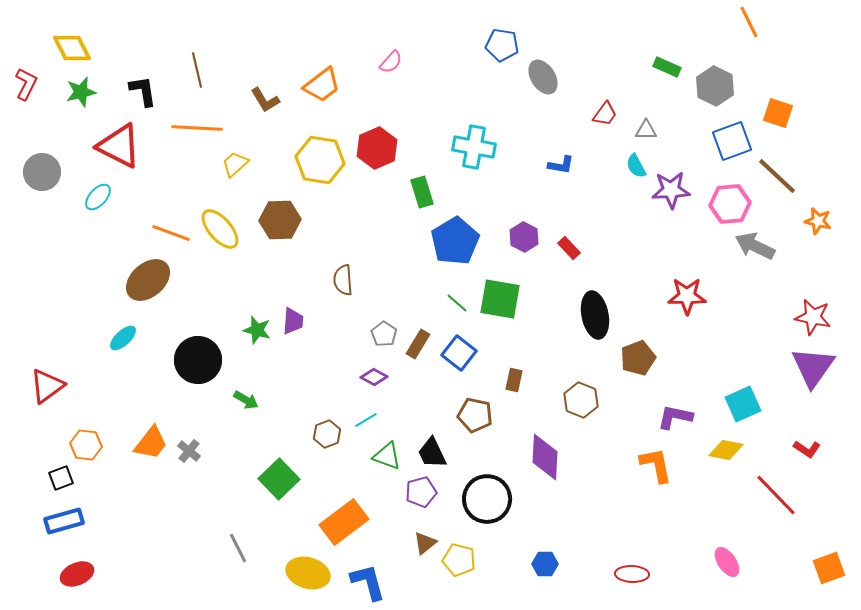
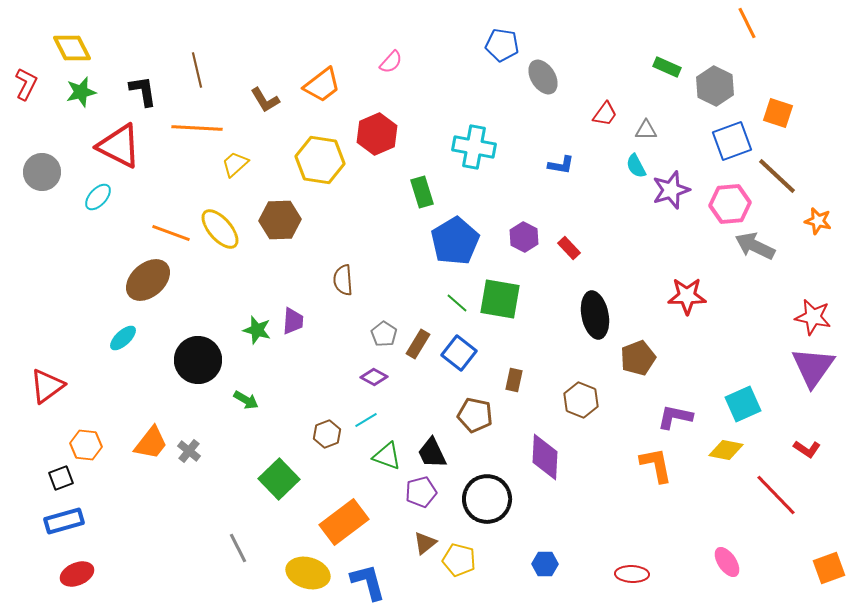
orange line at (749, 22): moved 2 px left, 1 px down
red hexagon at (377, 148): moved 14 px up
purple star at (671, 190): rotated 15 degrees counterclockwise
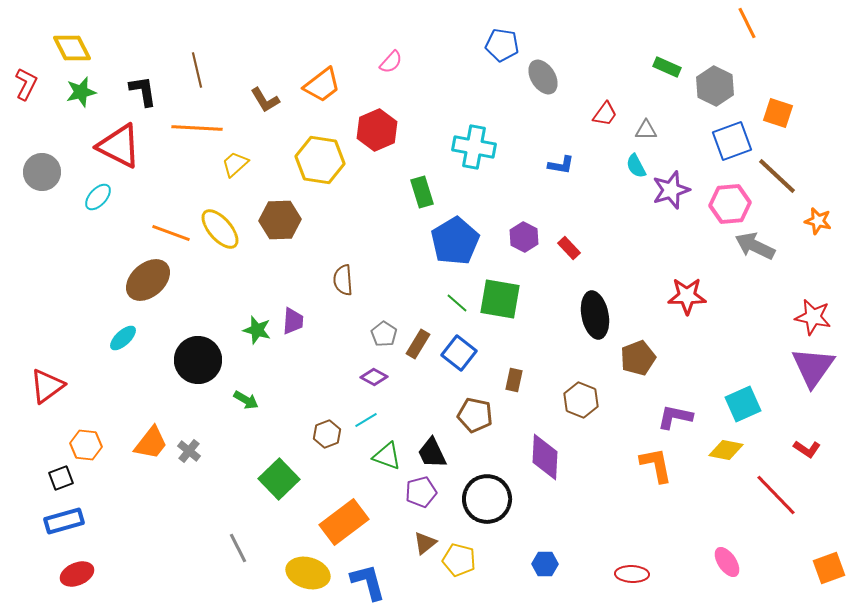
red hexagon at (377, 134): moved 4 px up
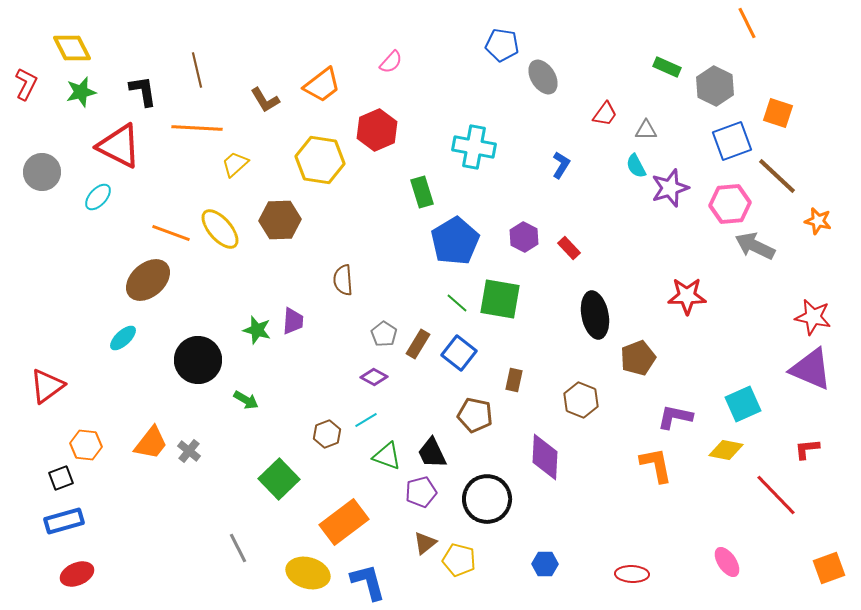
blue L-shape at (561, 165): rotated 68 degrees counterclockwise
purple star at (671, 190): moved 1 px left, 2 px up
purple triangle at (813, 367): moved 2 px left, 2 px down; rotated 42 degrees counterclockwise
red L-shape at (807, 449): rotated 140 degrees clockwise
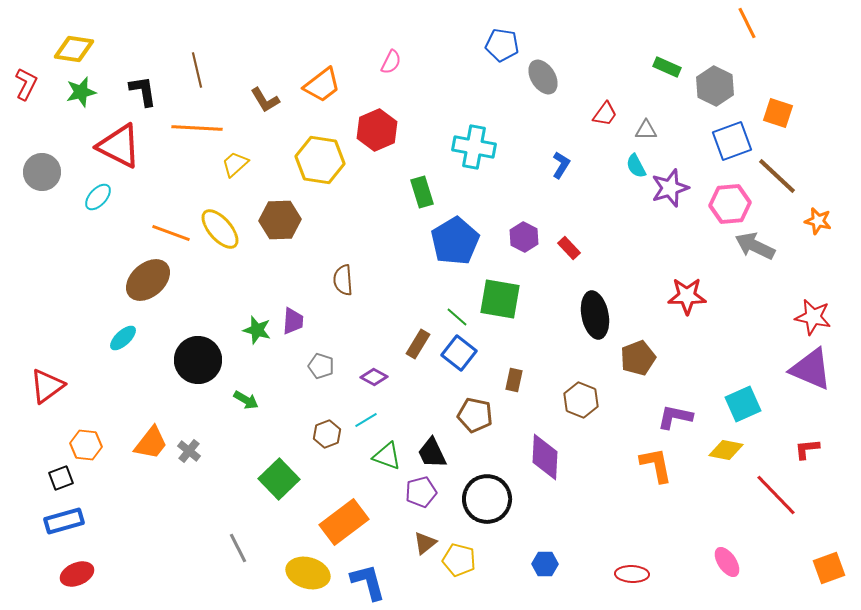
yellow diamond at (72, 48): moved 2 px right, 1 px down; rotated 54 degrees counterclockwise
pink semicircle at (391, 62): rotated 15 degrees counterclockwise
green line at (457, 303): moved 14 px down
gray pentagon at (384, 334): moved 63 px left, 32 px down; rotated 15 degrees counterclockwise
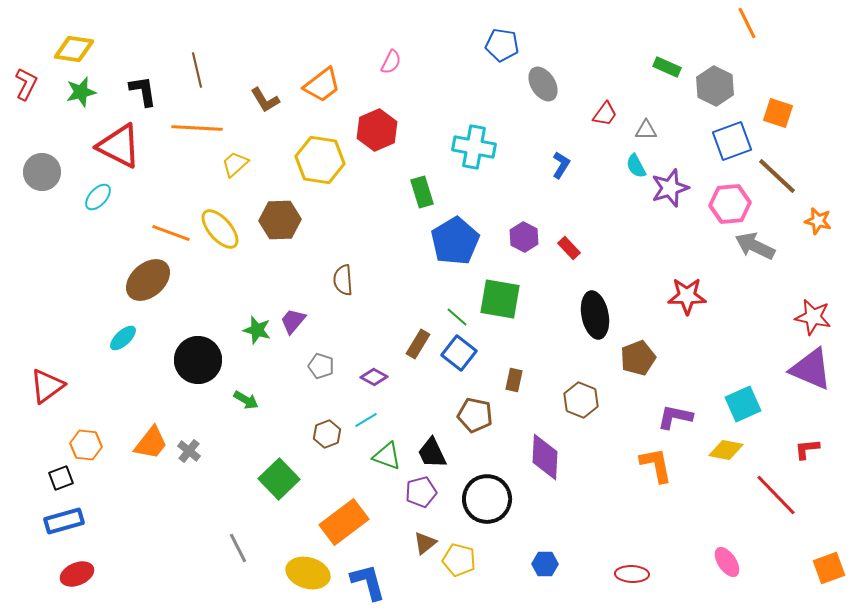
gray ellipse at (543, 77): moved 7 px down
purple trapezoid at (293, 321): rotated 144 degrees counterclockwise
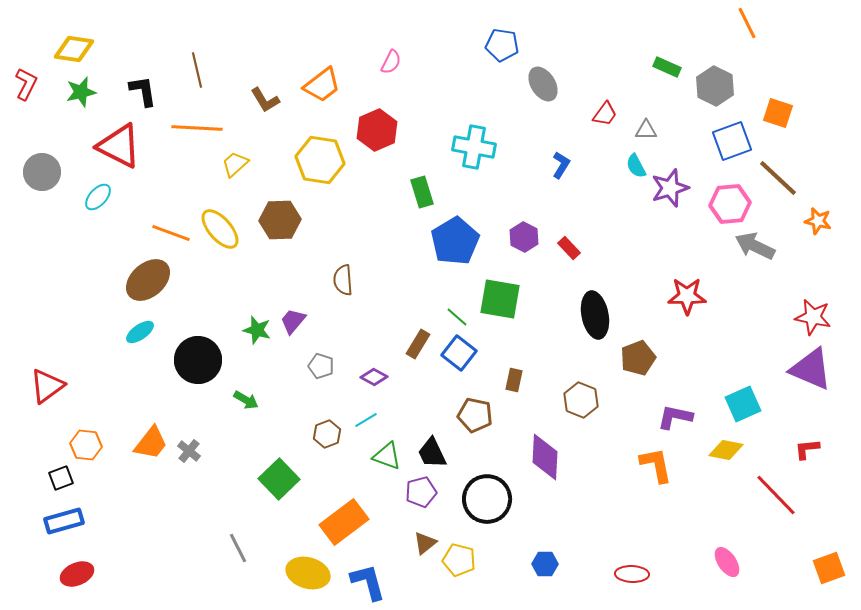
brown line at (777, 176): moved 1 px right, 2 px down
cyan ellipse at (123, 338): moved 17 px right, 6 px up; rotated 8 degrees clockwise
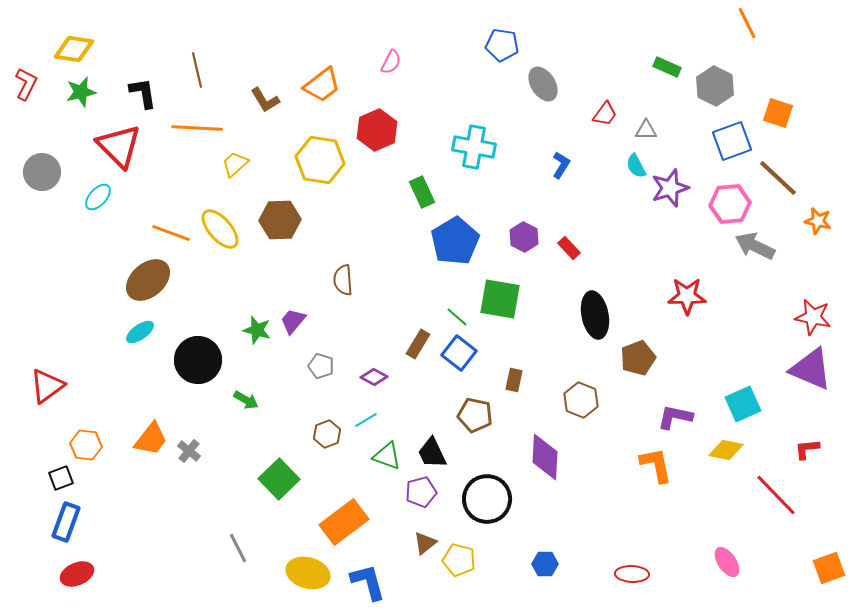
black L-shape at (143, 91): moved 2 px down
red triangle at (119, 146): rotated 18 degrees clockwise
green rectangle at (422, 192): rotated 8 degrees counterclockwise
orange trapezoid at (151, 443): moved 4 px up
blue rectangle at (64, 521): moved 2 px right, 1 px down; rotated 54 degrees counterclockwise
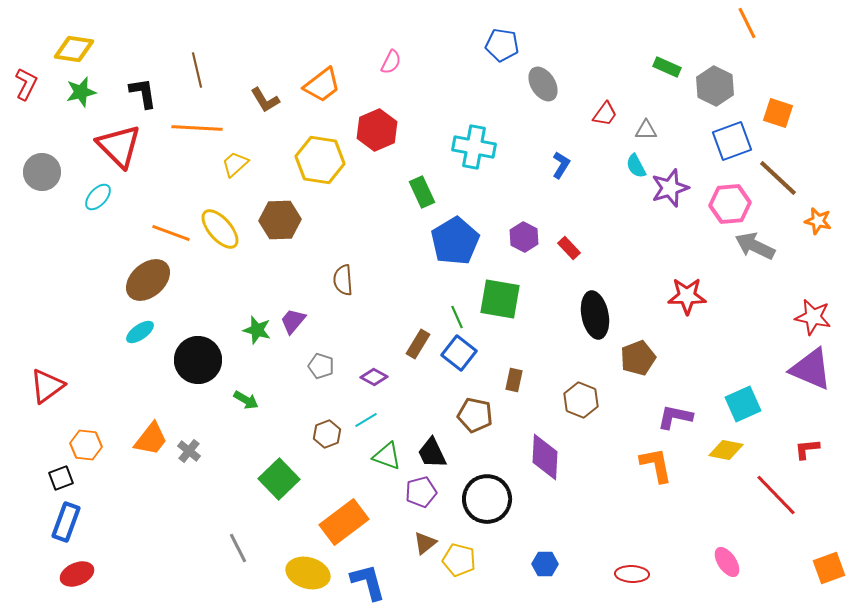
green line at (457, 317): rotated 25 degrees clockwise
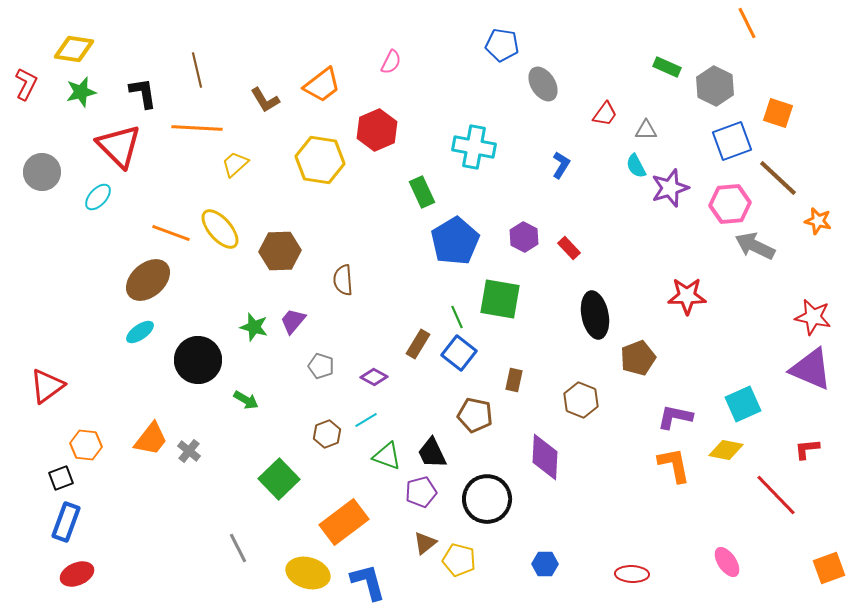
brown hexagon at (280, 220): moved 31 px down
green star at (257, 330): moved 3 px left, 3 px up
orange L-shape at (656, 465): moved 18 px right
